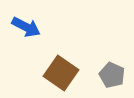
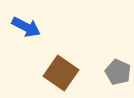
gray pentagon: moved 6 px right, 3 px up
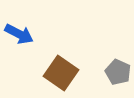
blue arrow: moved 7 px left, 7 px down
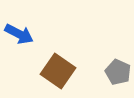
brown square: moved 3 px left, 2 px up
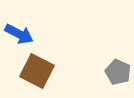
brown square: moved 21 px left; rotated 8 degrees counterclockwise
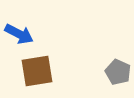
brown square: rotated 36 degrees counterclockwise
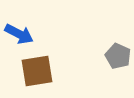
gray pentagon: moved 16 px up
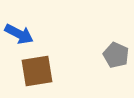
gray pentagon: moved 2 px left, 1 px up
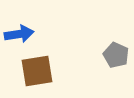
blue arrow: rotated 36 degrees counterclockwise
